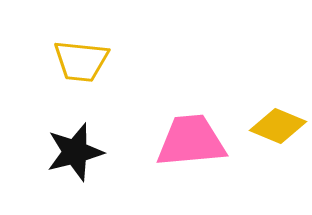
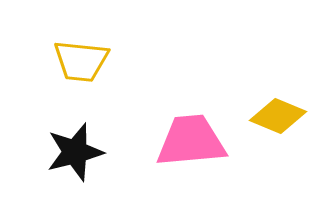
yellow diamond: moved 10 px up
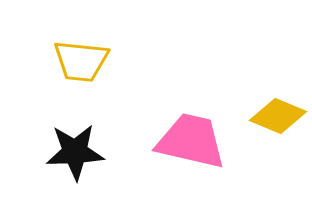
pink trapezoid: rotated 18 degrees clockwise
black star: rotated 12 degrees clockwise
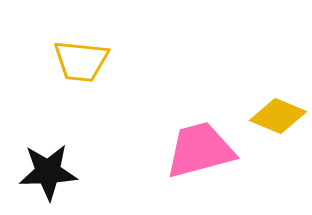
pink trapezoid: moved 9 px right, 9 px down; rotated 28 degrees counterclockwise
black star: moved 27 px left, 20 px down
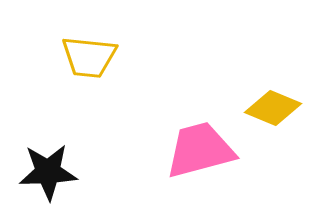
yellow trapezoid: moved 8 px right, 4 px up
yellow diamond: moved 5 px left, 8 px up
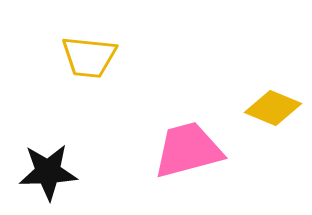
pink trapezoid: moved 12 px left
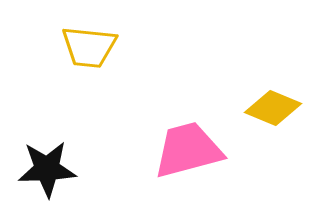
yellow trapezoid: moved 10 px up
black star: moved 1 px left, 3 px up
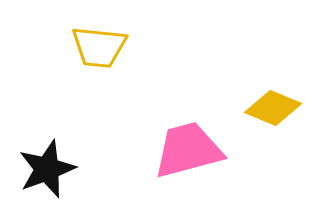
yellow trapezoid: moved 10 px right
black star: rotated 18 degrees counterclockwise
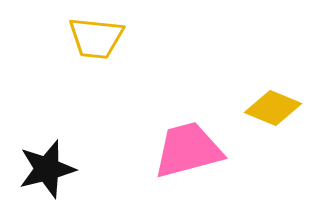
yellow trapezoid: moved 3 px left, 9 px up
black star: rotated 6 degrees clockwise
